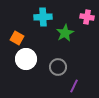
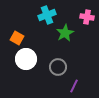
cyan cross: moved 4 px right, 2 px up; rotated 18 degrees counterclockwise
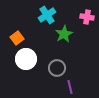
cyan cross: rotated 12 degrees counterclockwise
green star: moved 1 px left, 1 px down
orange square: rotated 24 degrees clockwise
gray circle: moved 1 px left, 1 px down
purple line: moved 4 px left, 1 px down; rotated 40 degrees counterclockwise
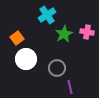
pink cross: moved 15 px down
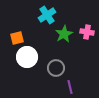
orange square: rotated 24 degrees clockwise
white circle: moved 1 px right, 2 px up
gray circle: moved 1 px left
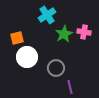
pink cross: moved 3 px left
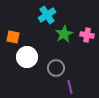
pink cross: moved 3 px right, 3 px down
orange square: moved 4 px left, 1 px up; rotated 24 degrees clockwise
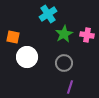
cyan cross: moved 1 px right, 1 px up
gray circle: moved 8 px right, 5 px up
purple line: rotated 32 degrees clockwise
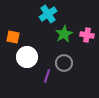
purple line: moved 23 px left, 11 px up
